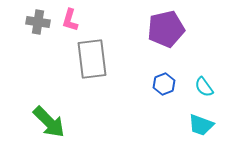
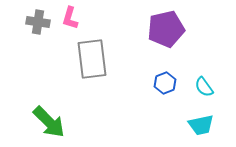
pink L-shape: moved 2 px up
blue hexagon: moved 1 px right, 1 px up
cyan trapezoid: rotated 32 degrees counterclockwise
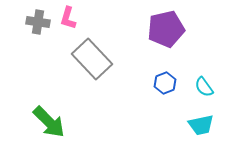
pink L-shape: moved 2 px left
gray rectangle: rotated 36 degrees counterclockwise
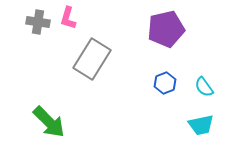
gray rectangle: rotated 75 degrees clockwise
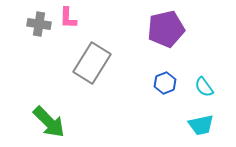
pink L-shape: rotated 15 degrees counterclockwise
gray cross: moved 1 px right, 2 px down
gray rectangle: moved 4 px down
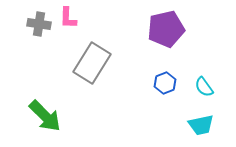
green arrow: moved 4 px left, 6 px up
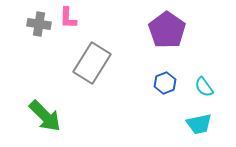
purple pentagon: moved 1 px right, 1 px down; rotated 24 degrees counterclockwise
cyan trapezoid: moved 2 px left, 1 px up
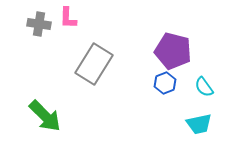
purple pentagon: moved 6 px right, 21 px down; rotated 21 degrees counterclockwise
gray rectangle: moved 2 px right, 1 px down
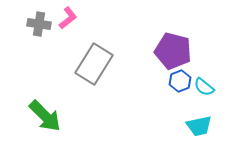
pink L-shape: rotated 130 degrees counterclockwise
blue hexagon: moved 15 px right, 2 px up
cyan semicircle: rotated 15 degrees counterclockwise
cyan trapezoid: moved 2 px down
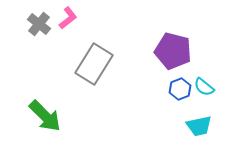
gray cross: rotated 30 degrees clockwise
blue hexagon: moved 8 px down
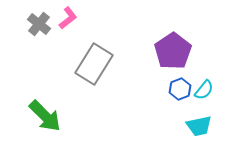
purple pentagon: rotated 24 degrees clockwise
cyan semicircle: moved 3 px down; rotated 90 degrees counterclockwise
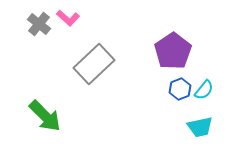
pink L-shape: rotated 80 degrees clockwise
gray rectangle: rotated 15 degrees clockwise
cyan trapezoid: moved 1 px right, 1 px down
